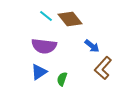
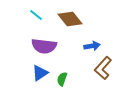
cyan line: moved 10 px left, 1 px up
blue arrow: rotated 49 degrees counterclockwise
blue triangle: moved 1 px right, 1 px down
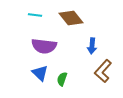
cyan line: moved 1 px left; rotated 32 degrees counterclockwise
brown diamond: moved 1 px right, 1 px up
blue arrow: rotated 105 degrees clockwise
brown L-shape: moved 3 px down
blue triangle: rotated 42 degrees counterclockwise
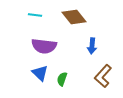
brown diamond: moved 3 px right, 1 px up
brown L-shape: moved 5 px down
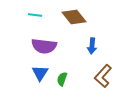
blue triangle: rotated 18 degrees clockwise
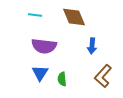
brown diamond: rotated 15 degrees clockwise
green semicircle: rotated 24 degrees counterclockwise
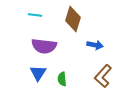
brown diamond: moved 1 px left, 2 px down; rotated 40 degrees clockwise
blue arrow: moved 3 px right, 1 px up; rotated 84 degrees counterclockwise
blue triangle: moved 2 px left
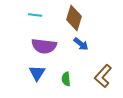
brown diamond: moved 1 px right, 1 px up
blue arrow: moved 14 px left, 1 px up; rotated 28 degrees clockwise
blue triangle: moved 1 px left
green semicircle: moved 4 px right
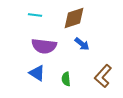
brown diamond: rotated 55 degrees clockwise
blue arrow: moved 1 px right
blue triangle: rotated 30 degrees counterclockwise
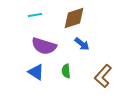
cyan line: rotated 16 degrees counterclockwise
purple semicircle: rotated 10 degrees clockwise
blue triangle: moved 1 px left, 1 px up
green semicircle: moved 8 px up
